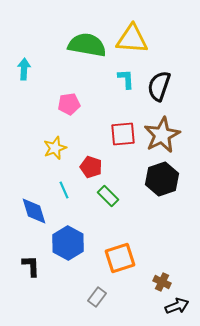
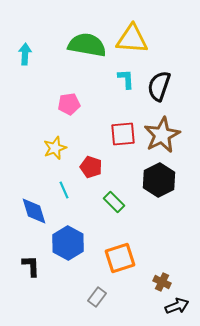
cyan arrow: moved 1 px right, 15 px up
black hexagon: moved 3 px left, 1 px down; rotated 8 degrees counterclockwise
green rectangle: moved 6 px right, 6 px down
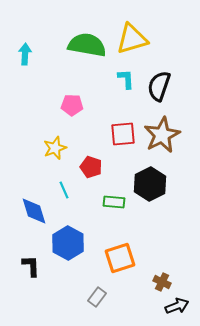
yellow triangle: rotated 20 degrees counterclockwise
pink pentagon: moved 3 px right, 1 px down; rotated 10 degrees clockwise
black hexagon: moved 9 px left, 4 px down
green rectangle: rotated 40 degrees counterclockwise
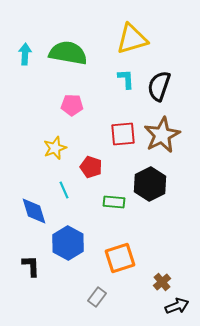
green semicircle: moved 19 px left, 8 px down
brown cross: rotated 24 degrees clockwise
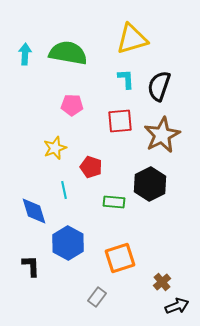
red square: moved 3 px left, 13 px up
cyan line: rotated 12 degrees clockwise
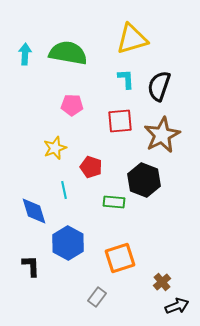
black hexagon: moved 6 px left, 4 px up; rotated 12 degrees counterclockwise
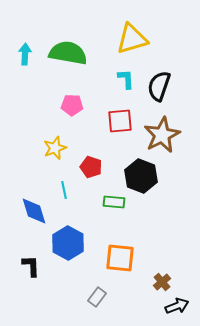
black hexagon: moved 3 px left, 4 px up
orange square: rotated 24 degrees clockwise
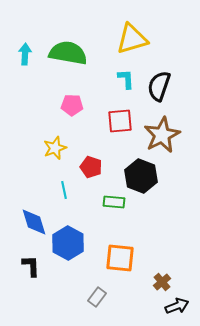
blue diamond: moved 11 px down
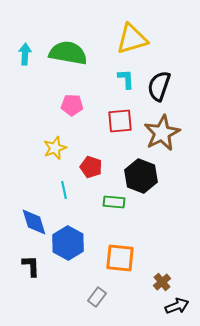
brown star: moved 2 px up
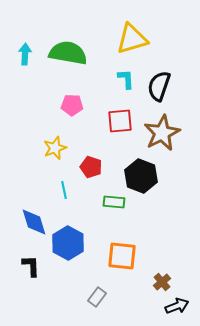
orange square: moved 2 px right, 2 px up
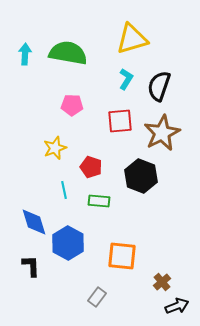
cyan L-shape: rotated 35 degrees clockwise
green rectangle: moved 15 px left, 1 px up
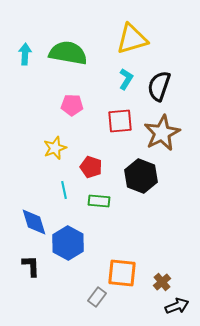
orange square: moved 17 px down
